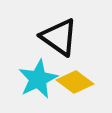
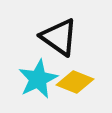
yellow diamond: rotated 15 degrees counterclockwise
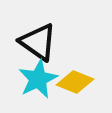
black triangle: moved 21 px left, 5 px down
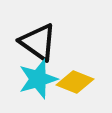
cyan star: rotated 9 degrees clockwise
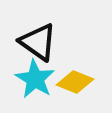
cyan star: moved 3 px left; rotated 24 degrees counterclockwise
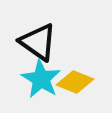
cyan star: moved 6 px right
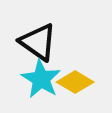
yellow diamond: rotated 9 degrees clockwise
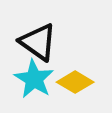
cyan star: moved 7 px left
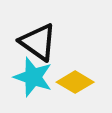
cyan star: moved 1 px left, 2 px up; rotated 12 degrees counterclockwise
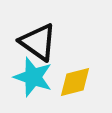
yellow diamond: rotated 45 degrees counterclockwise
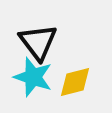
black triangle: rotated 18 degrees clockwise
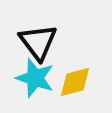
cyan star: moved 2 px right, 1 px down
